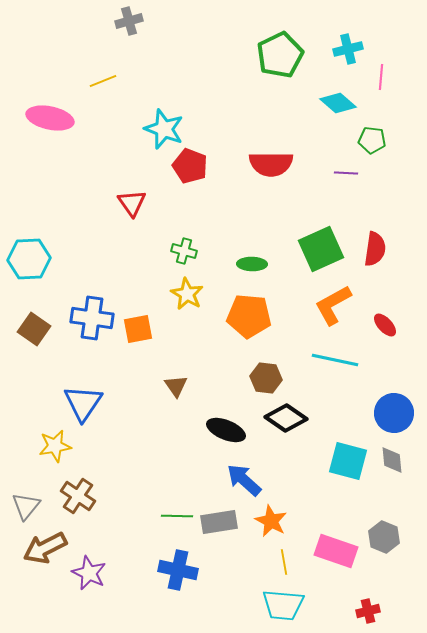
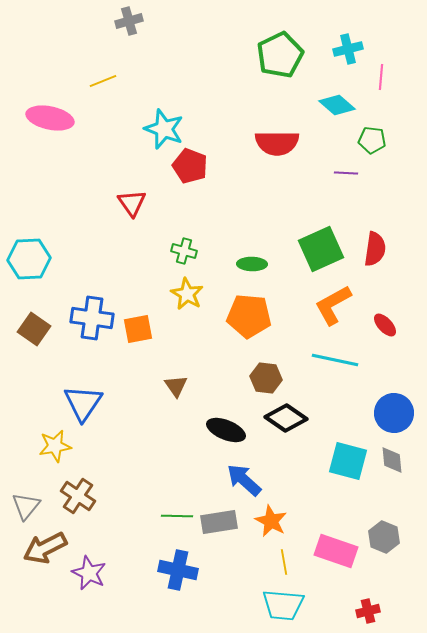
cyan diamond at (338, 103): moved 1 px left, 2 px down
red semicircle at (271, 164): moved 6 px right, 21 px up
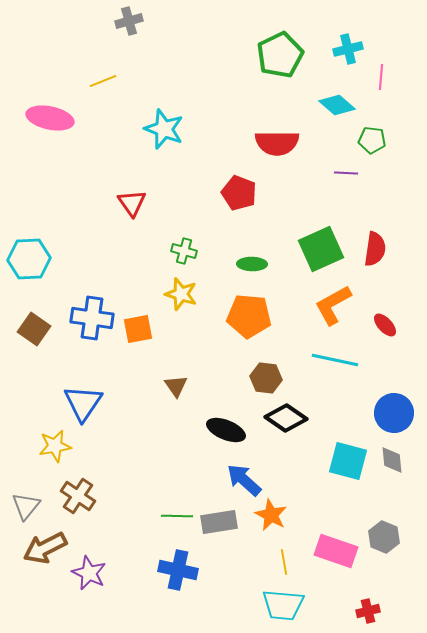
red pentagon at (190, 166): moved 49 px right, 27 px down
yellow star at (187, 294): moved 6 px left; rotated 12 degrees counterclockwise
orange star at (271, 521): moved 6 px up
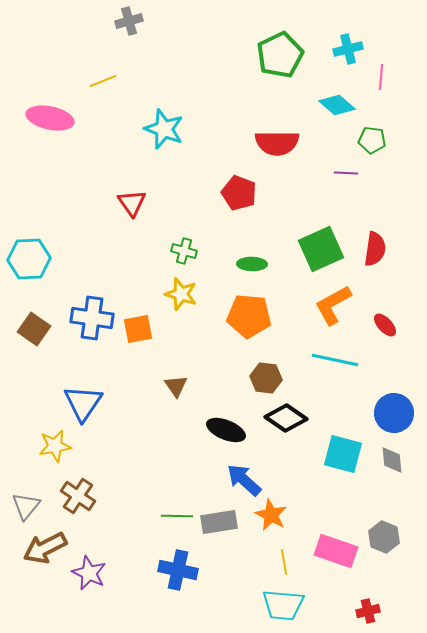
cyan square at (348, 461): moved 5 px left, 7 px up
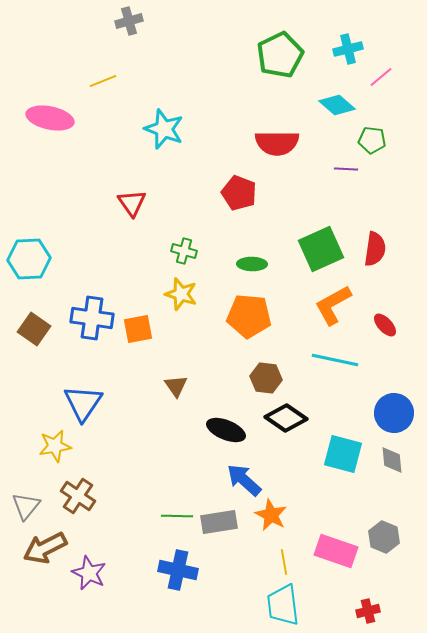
pink line at (381, 77): rotated 45 degrees clockwise
purple line at (346, 173): moved 4 px up
cyan trapezoid at (283, 605): rotated 78 degrees clockwise
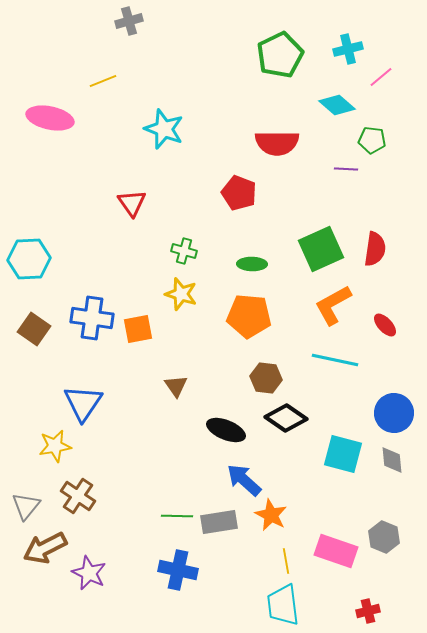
yellow line at (284, 562): moved 2 px right, 1 px up
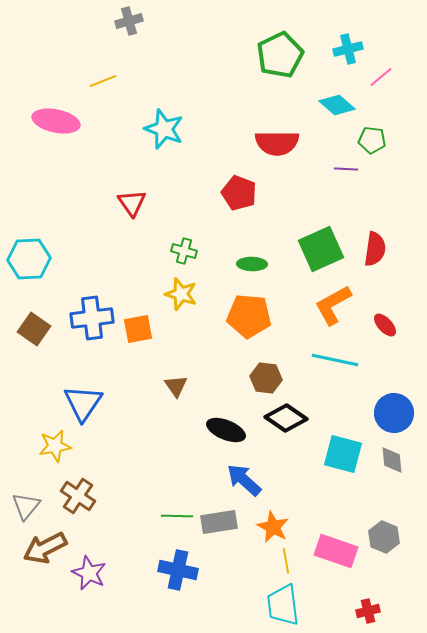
pink ellipse at (50, 118): moved 6 px right, 3 px down
blue cross at (92, 318): rotated 15 degrees counterclockwise
orange star at (271, 515): moved 2 px right, 12 px down
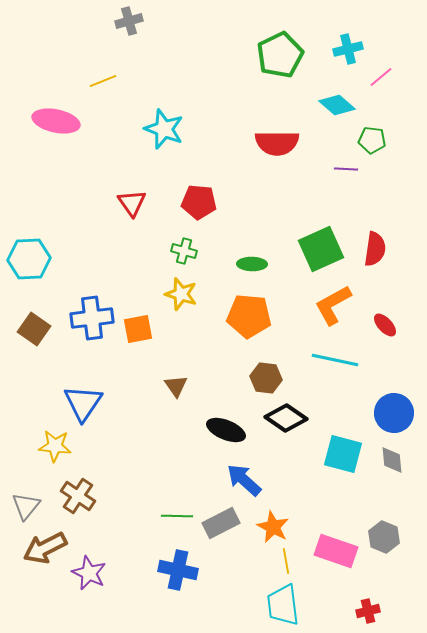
red pentagon at (239, 193): moved 40 px left, 9 px down; rotated 16 degrees counterclockwise
yellow star at (55, 446): rotated 16 degrees clockwise
gray rectangle at (219, 522): moved 2 px right, 1 px down; rotated 18 degrees counterclockwise
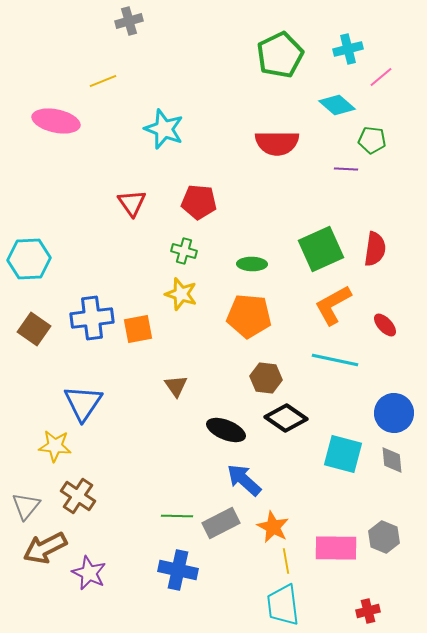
pink rectangle at (336, 551): moved 3 px up; rotated 18 degrees counterclockwise
